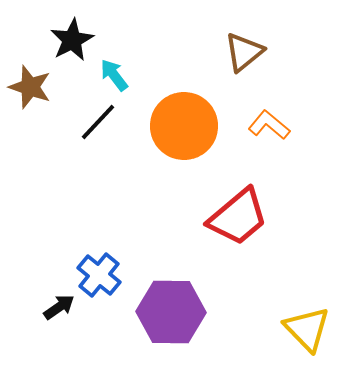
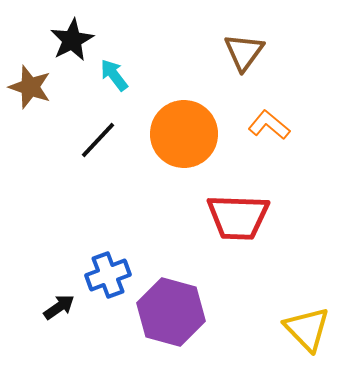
brown triangle: rotated 15 degrees counterclockwise
black line: moved 18 px down
orange circle: moved 8 px down
red trapezoid: rotated 42 degrees clockwise
blue cross: moved 9 px right; rotated 30 degrees clockwise
purple hexagon: rotated 14 degrees clockwise
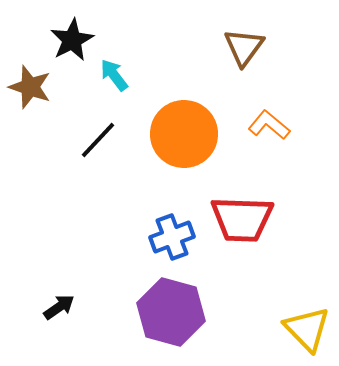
brown triangle: moved 5 px up
red trapezoid: moved 4 px right, 2 px down
blue cross: moved 64 px right, 38 px up
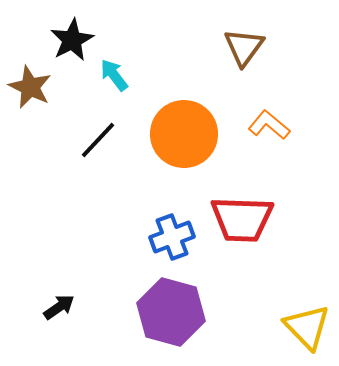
brown star: rotated 6 degrees clockwise
yellow triangle: moved 2 px up
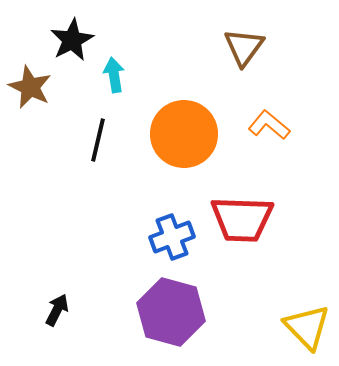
cyan arrow: rotated 28 degrees clockwise
black line: rotated 30 degrees counterclockwise
black arrow: moved 2 px left, 3 px down; rotated 28 degrees counterclockwise
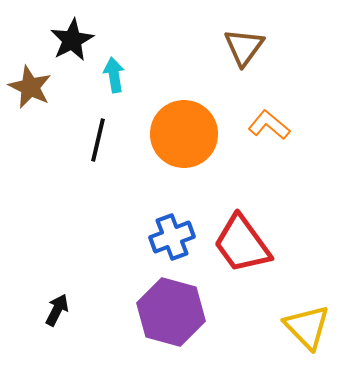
red trapezoid: moved 25 px down; rotated 52 degrees clockwise
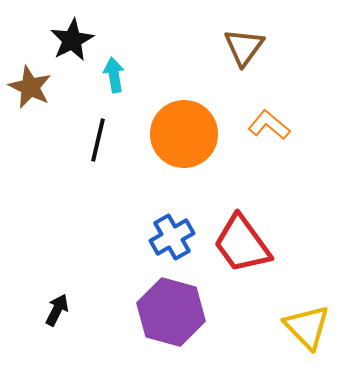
blue cross: rotated 9 degrees counterclockwise
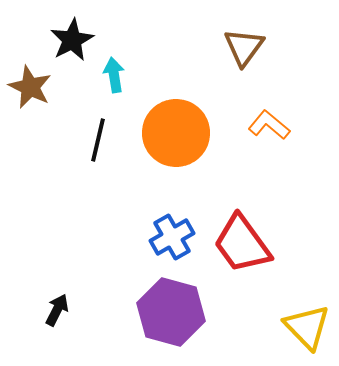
orange circle: moved 8 px left, 1 px up
